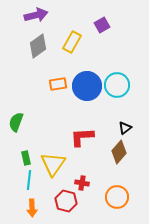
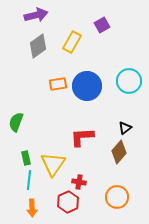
cyan circle: moved 12 px right, 4 px up
red cross: moved 3 px left, 1 px up
red hexagon: moved 2 px right, 1 px down; rotated 20 degrees clockwise
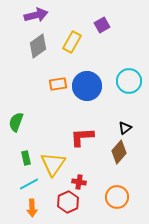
cyan line: moved 4 px down; rotated 54 degrees clockwise
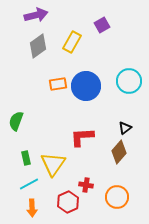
blue circle: moved 1 px left
green semicircle: moved 1 px up
red cross: moved 7 px right, 3 px down
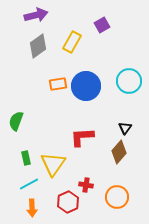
black triangle: rotated 16 degrees counterclockwise
